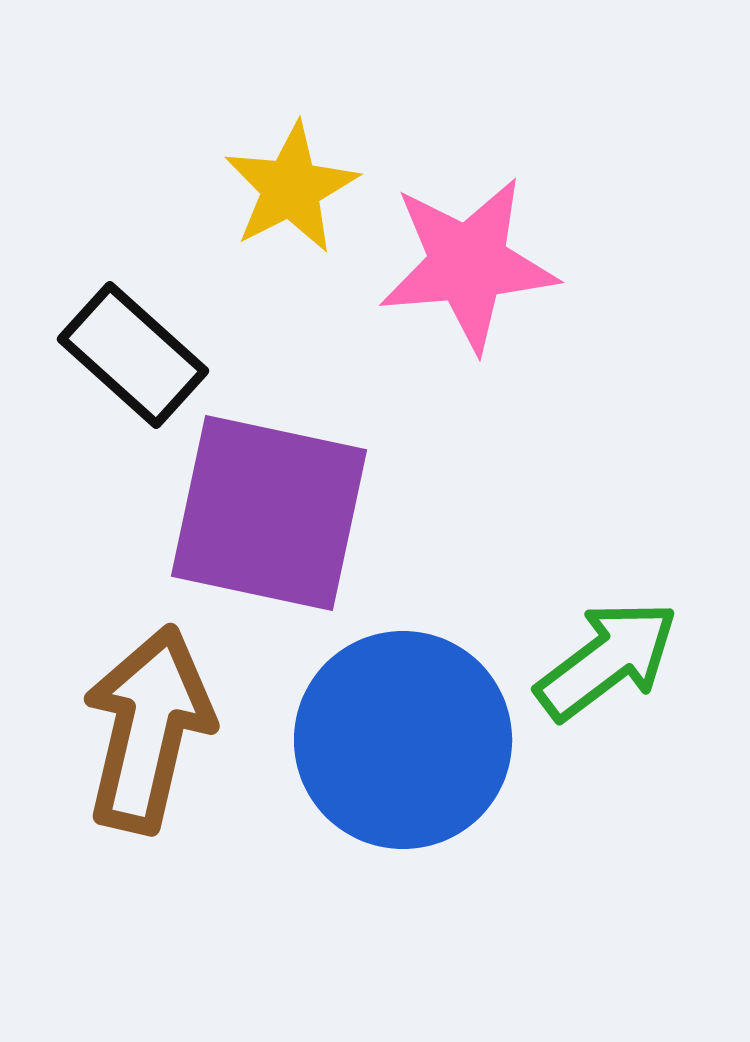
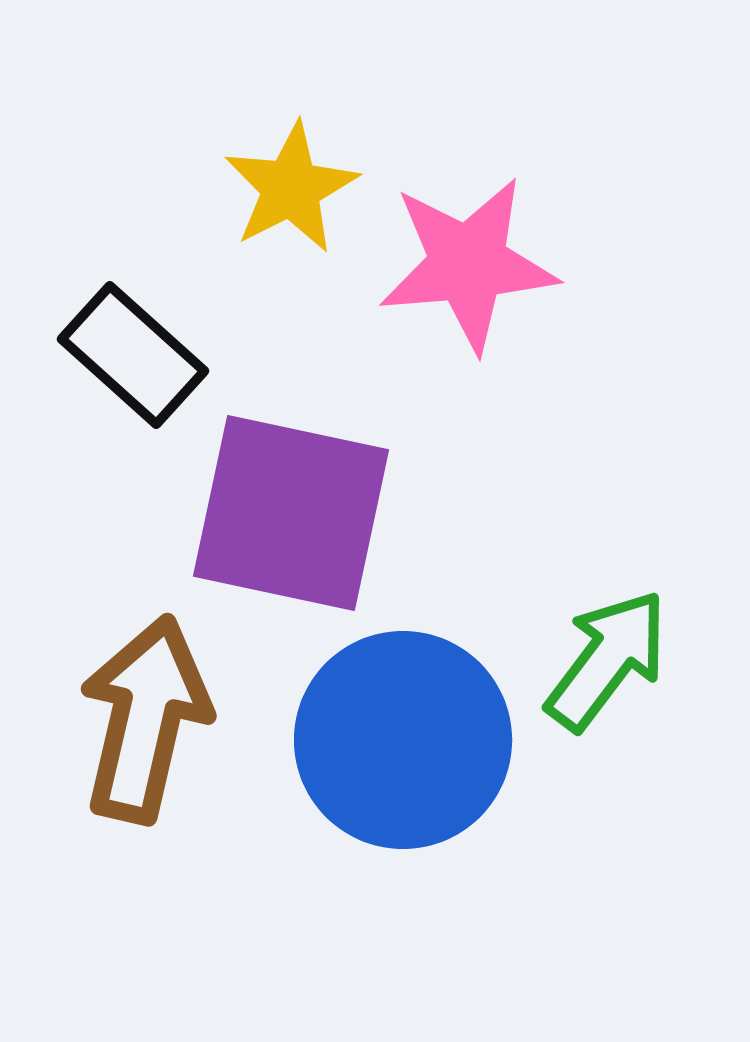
purple square: moved 22 px right
green arrow: rotated 16 degrees counterclockwise
brown arrow: moved 3 px left, 10 px up
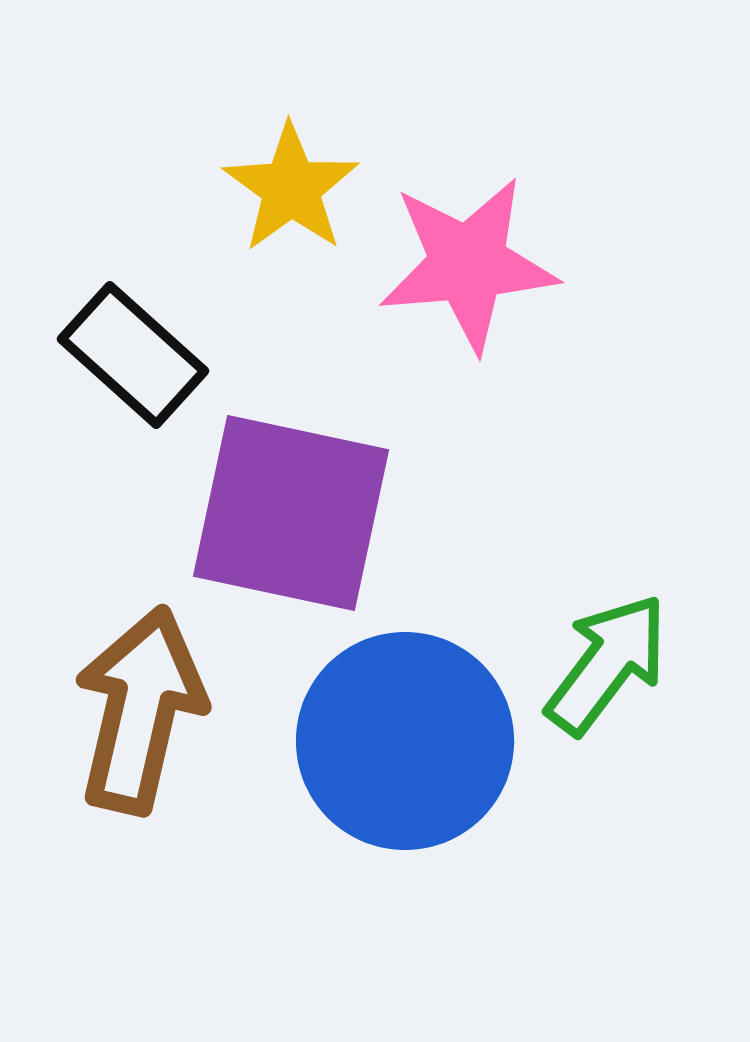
yellow star: rotated 9 degrees counterclockwise
green arrow: moved 4 px down
brown arrow: moved 5 px left, 9 px up
blue circle: moved 2 px right, 1 px down
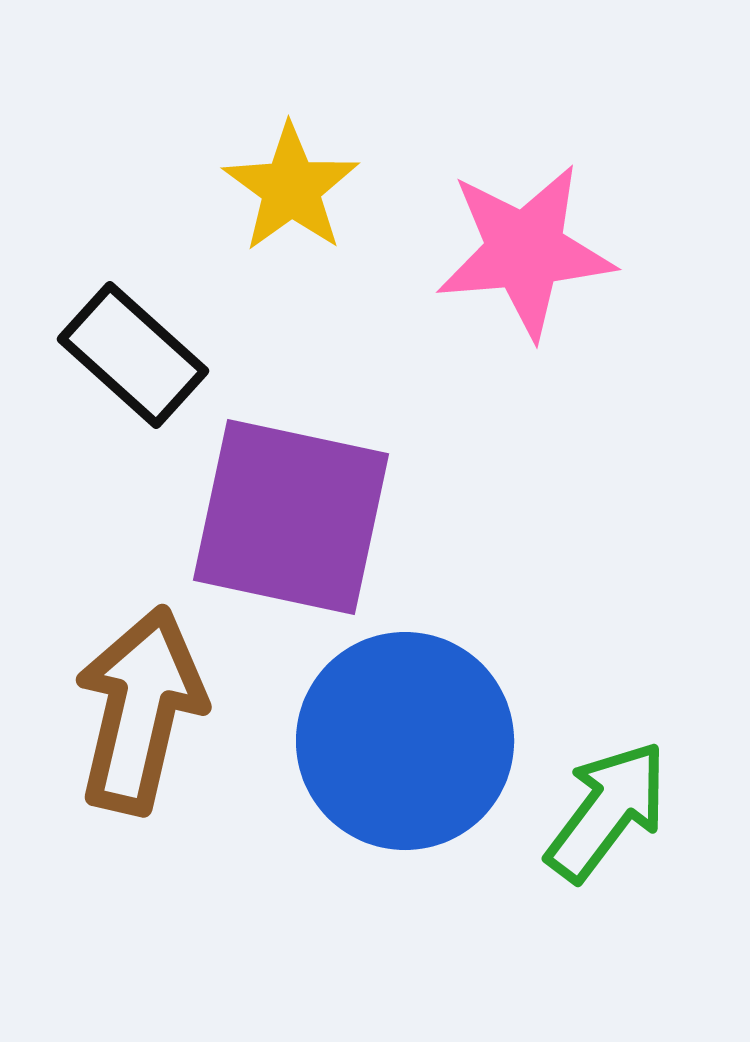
pink star: moved 57 px right, 13 px up
purple square: moved 4 px down
green arrow: moved 147 px down
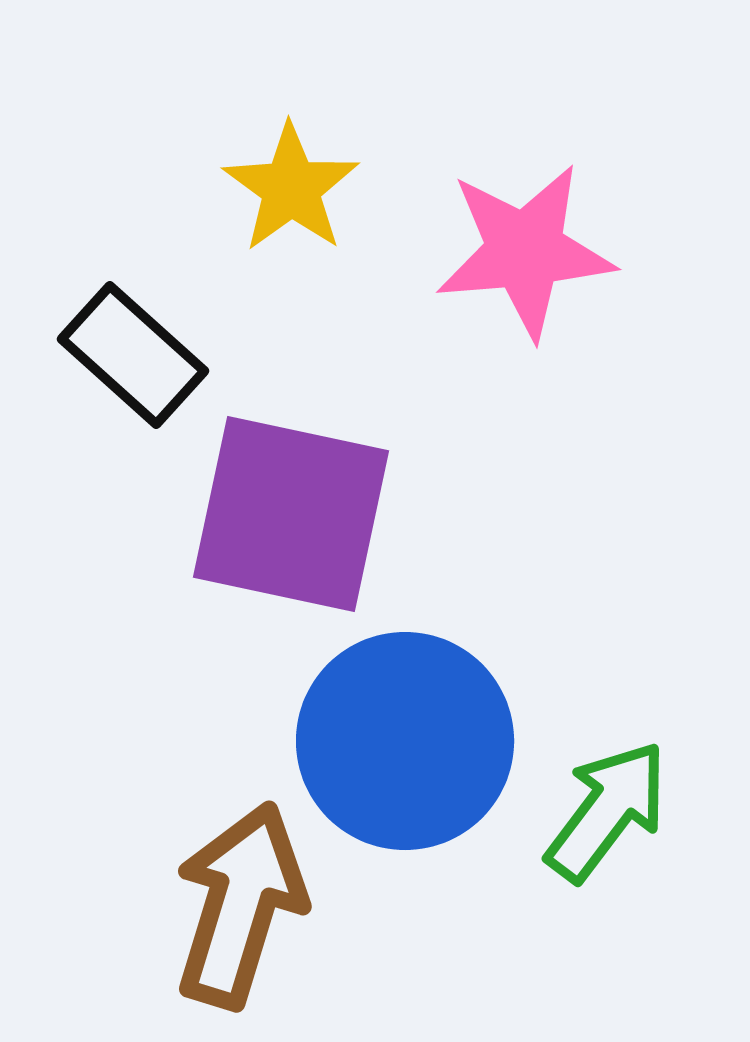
purple square: moved 3 px up
brown arrow: moved 100 px right, 195 px down; rotated 4 degrees clockwise
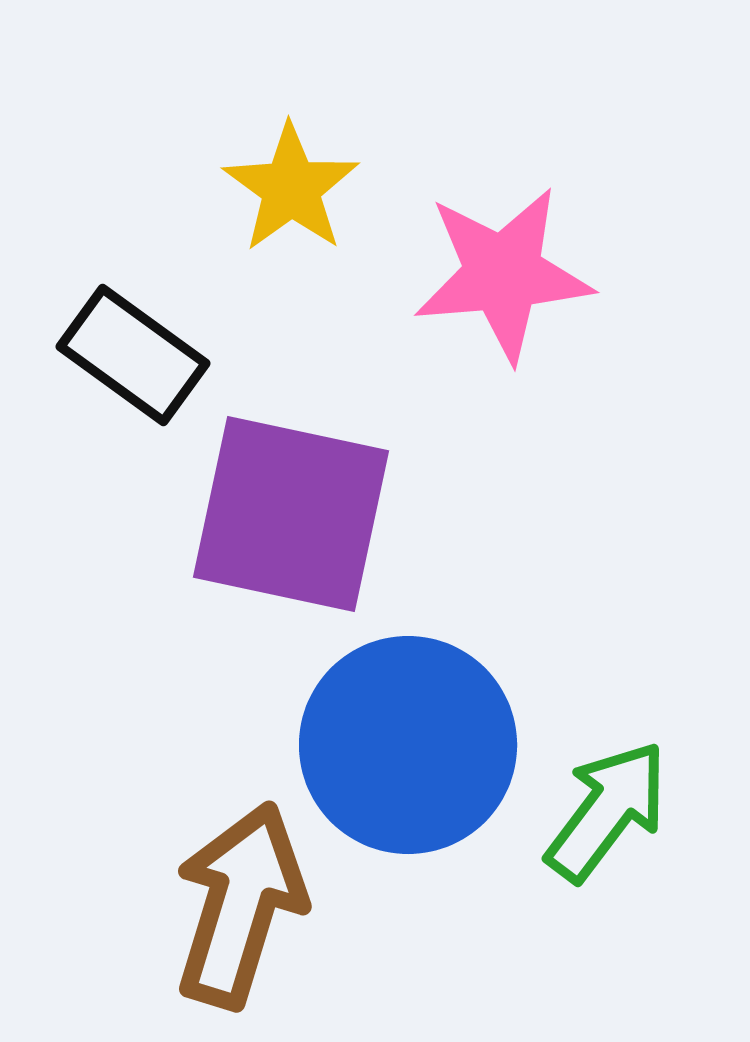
pink star: moved 22 px left, 23 px down
black rectangle: rotated 6 degrees counterclockwise
blue circle: moved 3 px right, 4 px down
